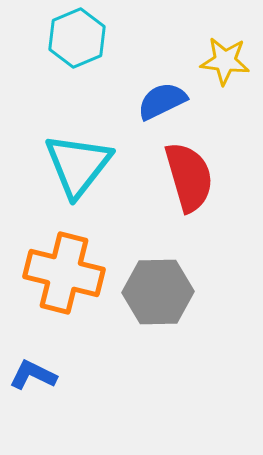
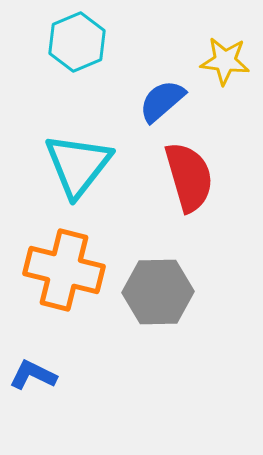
cyan hexagon: moved 4 px down
blue semicircle: rotated 15 degrees counterclockwise
orange cross: moved 3 px up
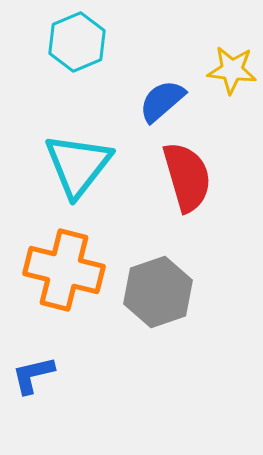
yellow star: moved 7 px right, 9 px down
red semicircle: moved 2 px left
gray hexagon: rotated 18 degrees counterclockwise
blue L-shape: rotated 39 degrees counterclockwise
